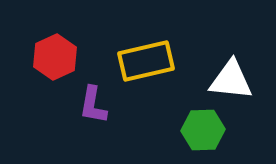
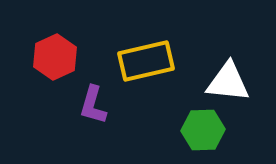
white triangle: moved 3 px left, 2 px down
purple L-shape: rotated 6 degrees clockwise
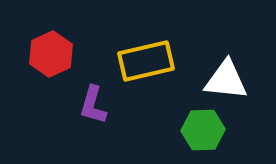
red hexagon: moved 4 px left, 3 px up
white triangle: moved 2 px left, 2 px up
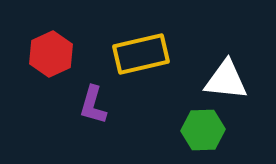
yellow rectangle: moved 5 px left, 7 px up
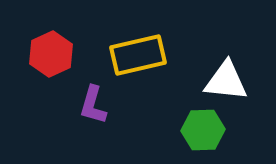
yellow rectangle: moved 3 px left, 1 px down
white triangle: moved 1 px down
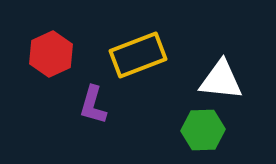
yellow rectangle: rotated 8 degrees counterclockwise
white triangle: moved 5 px left, 1 px up
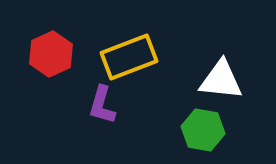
yellow rectangle: moved 9 px left, 2 px down
purple L-shape: moved 9 px right
green hexagon: rotated 12 degrees clockwise
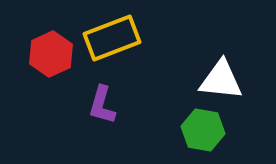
yellow rectangle: moved 17 px left, 19 px up
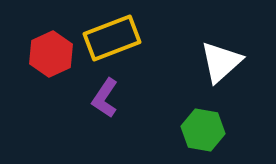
white triangle: moved 18 px up; rotated 48 degrees counterclockwise
purple L-shape: moved 3 px right, 7 px up; rotated 18 degrees clockwise
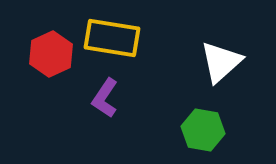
yellow rectangle: rotated 30 degrees clockwise
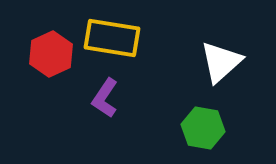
green hexagon: moved 2 px up
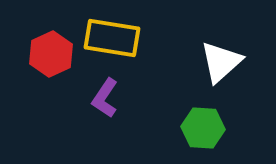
green hexagon: rotated 6 degrees counterclockwise
